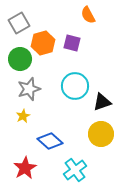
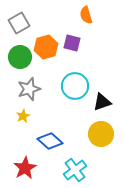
orange semicircle: moved 2 px left; rotated 12 degrees clockwise
orange hexagon: moved 3 px right, 4 px down
green circle: moved 2 px up
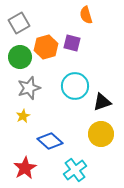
gray star: moved 1 px up
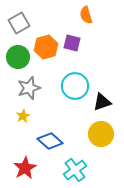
green circle: moved 2 px left
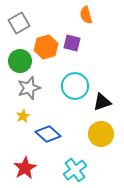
green circle: moved 2 px right, 4 px down
blue diamond: moved 2 px left, 7 px up
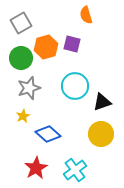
gray square: moved 2 px right
purple square: moved 1 px down
green circle: moved 1 px right, 3 px up
red star: moved 11 px right
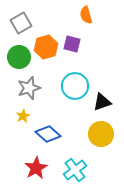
green circle: moved 2 px left, 1 px up
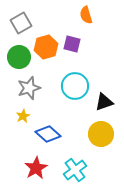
black triangle: moved 2 px right
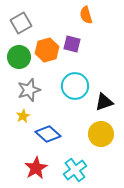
orange hexagon: moved 1 px right, 3 px down
gray star: moved 2 px down
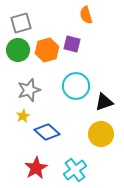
gray square: rotated 15 degrees clockwise
green circle: moved 1 px left, 7 px up
cyan circle: moved 1 px right
blue diamond: moved 1 px left, 2 px up
